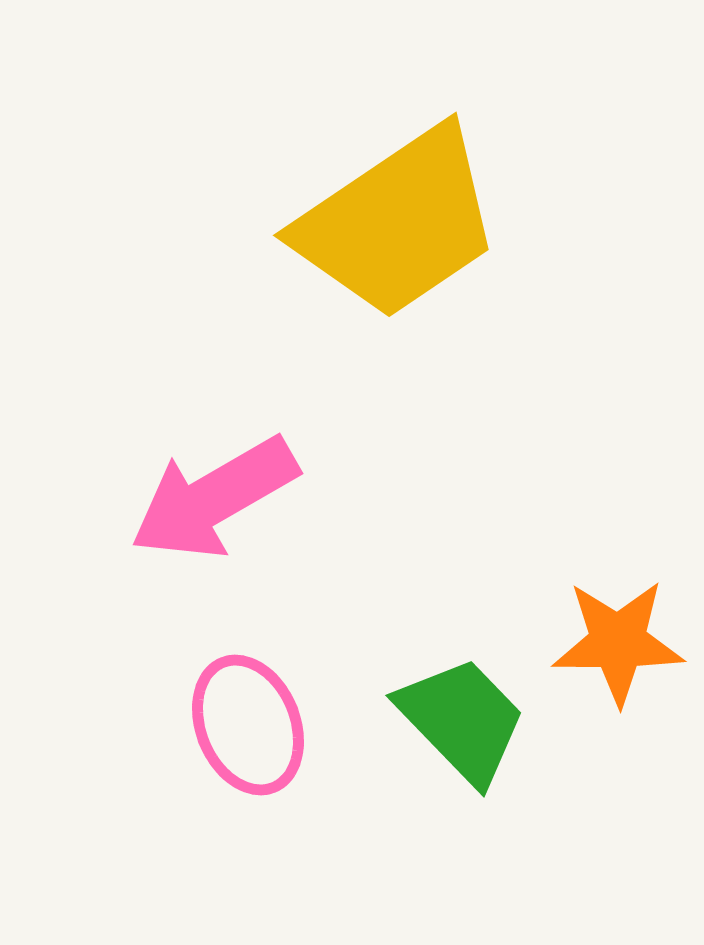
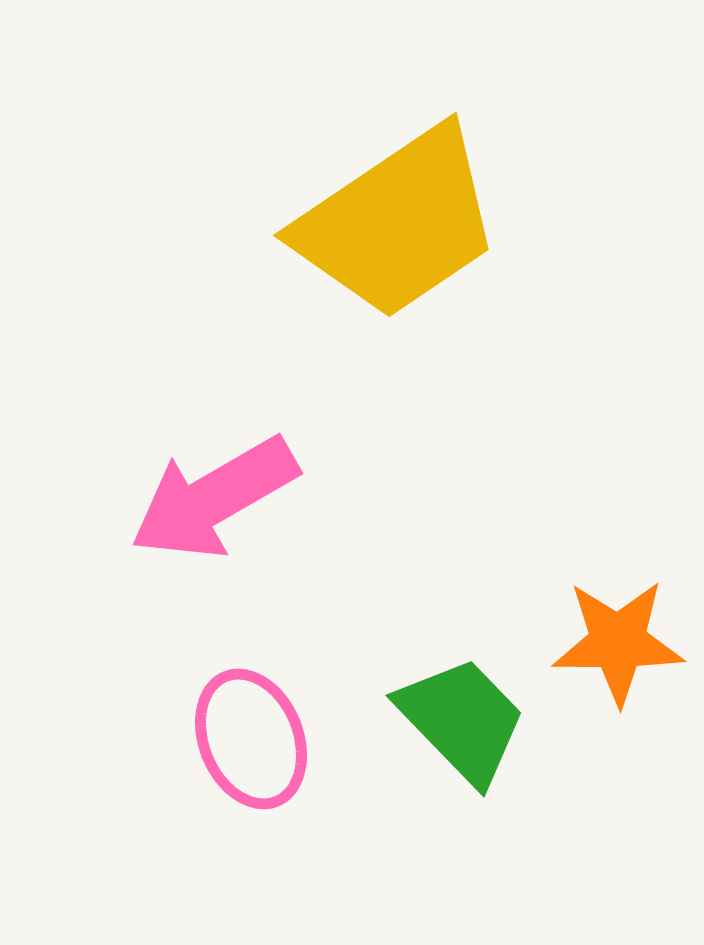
pink ellipse: moved 3 px right, 14 px down
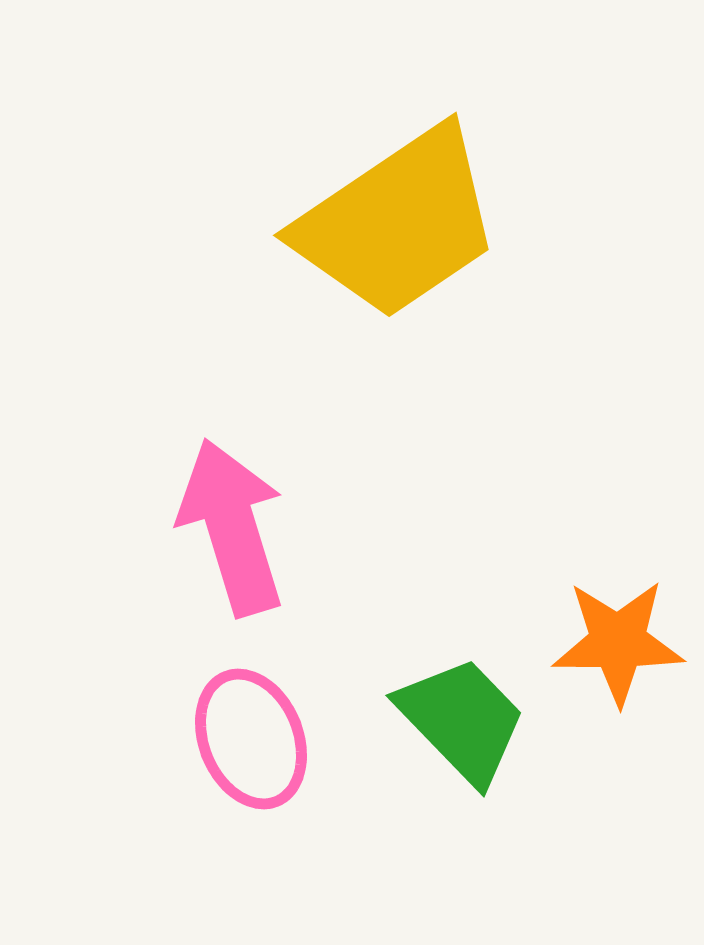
pink arrow: moved 18 px right, 29 px down; rotated 103 degrees clockwise
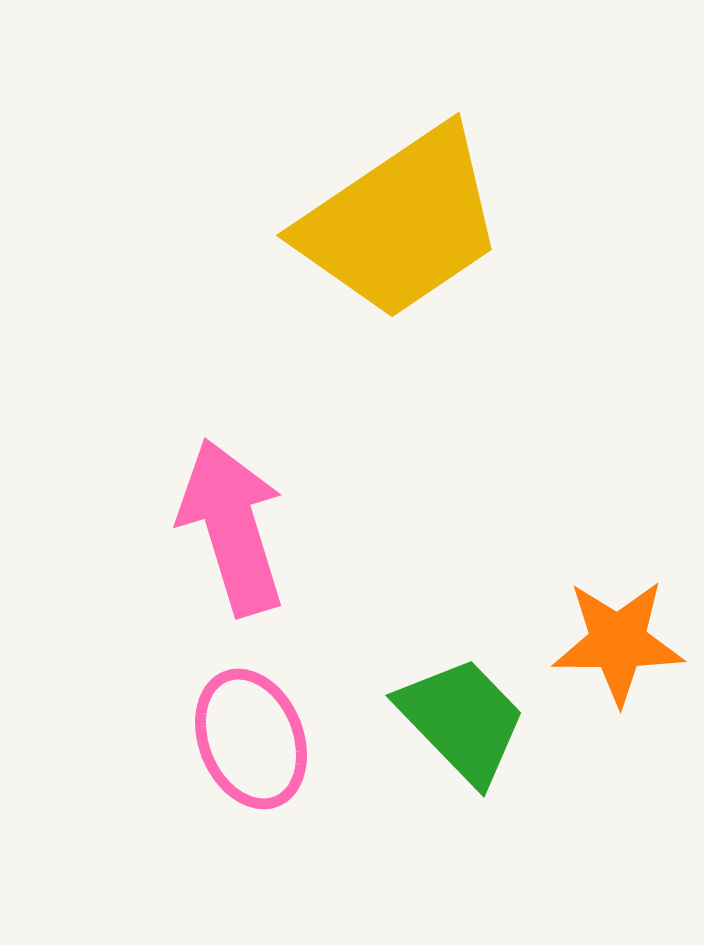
yellow trapezoid: moved 3 px right
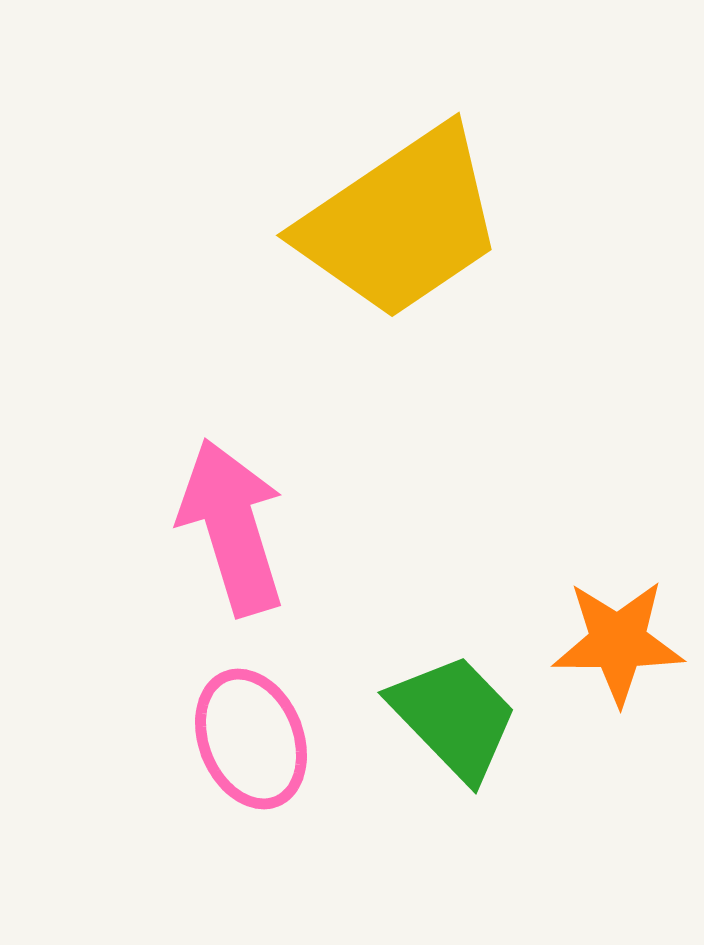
green trapezoid: moved 8 px left, 3 px up
